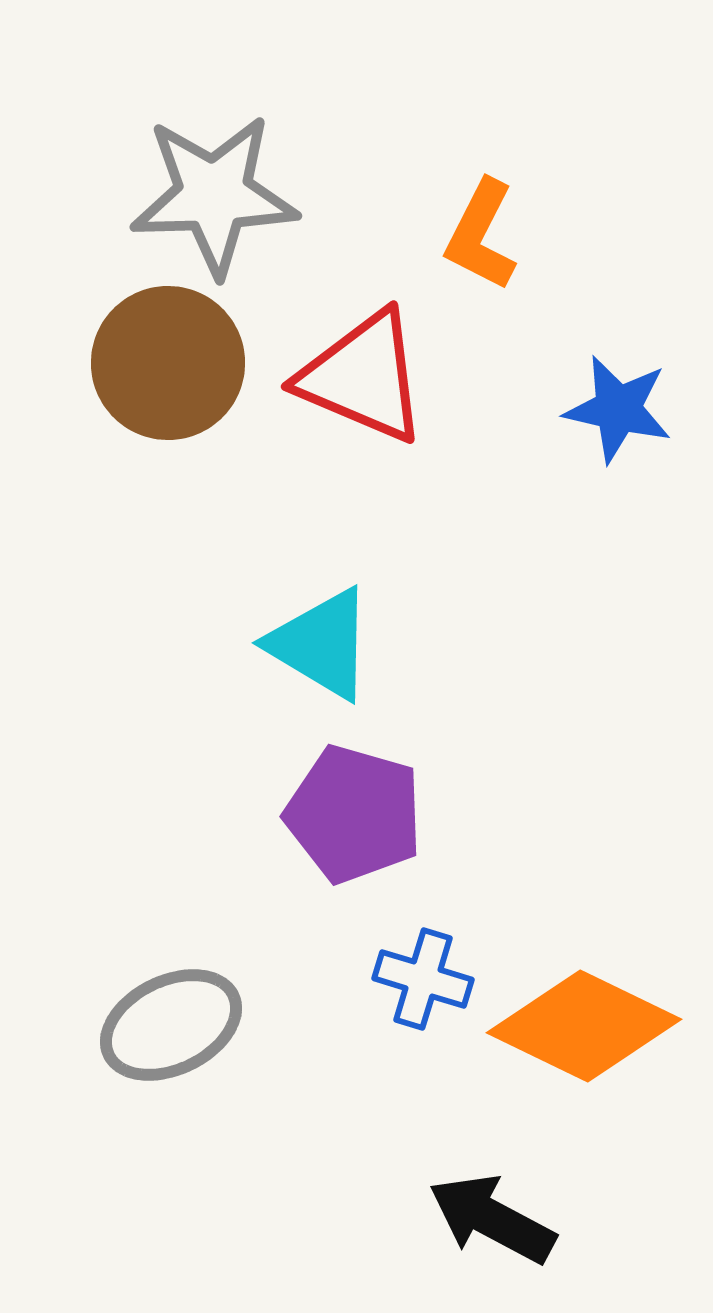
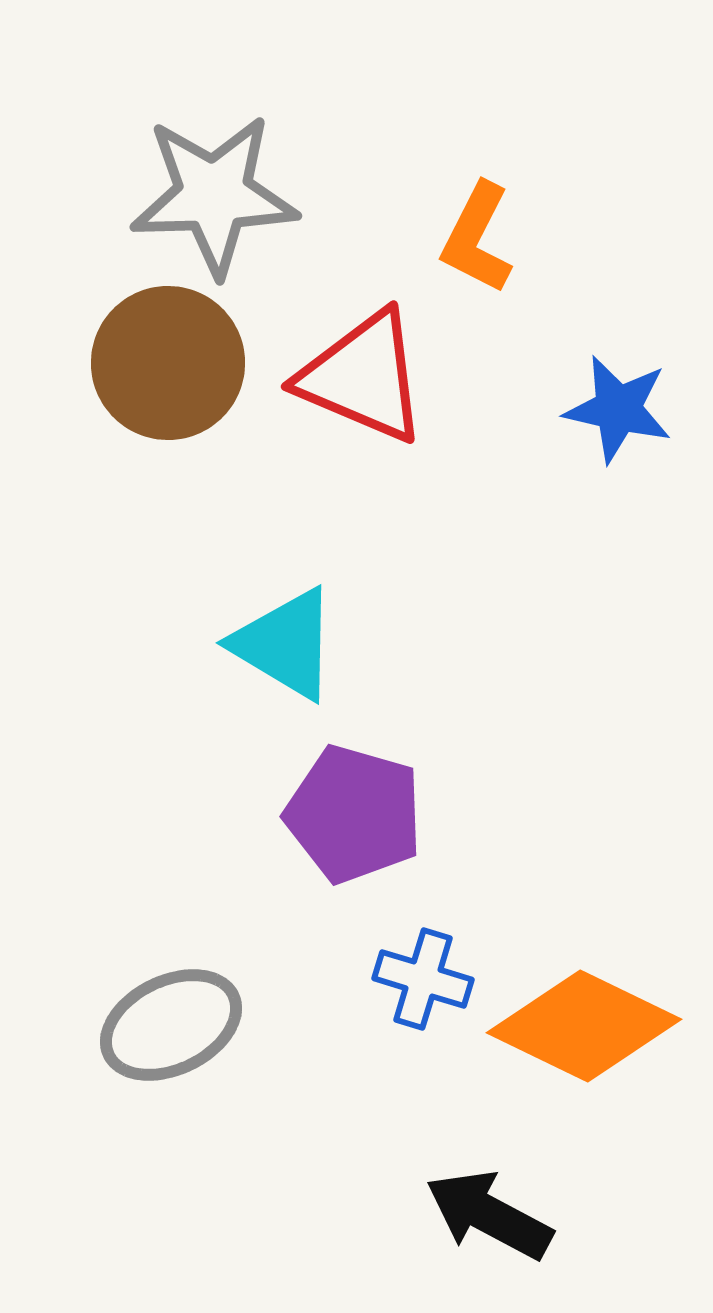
orange L-shape: moved 4 px left, 3 px down
cyan triangle: moved 36 px left
black arrow: moved 3 px left, 4 px up
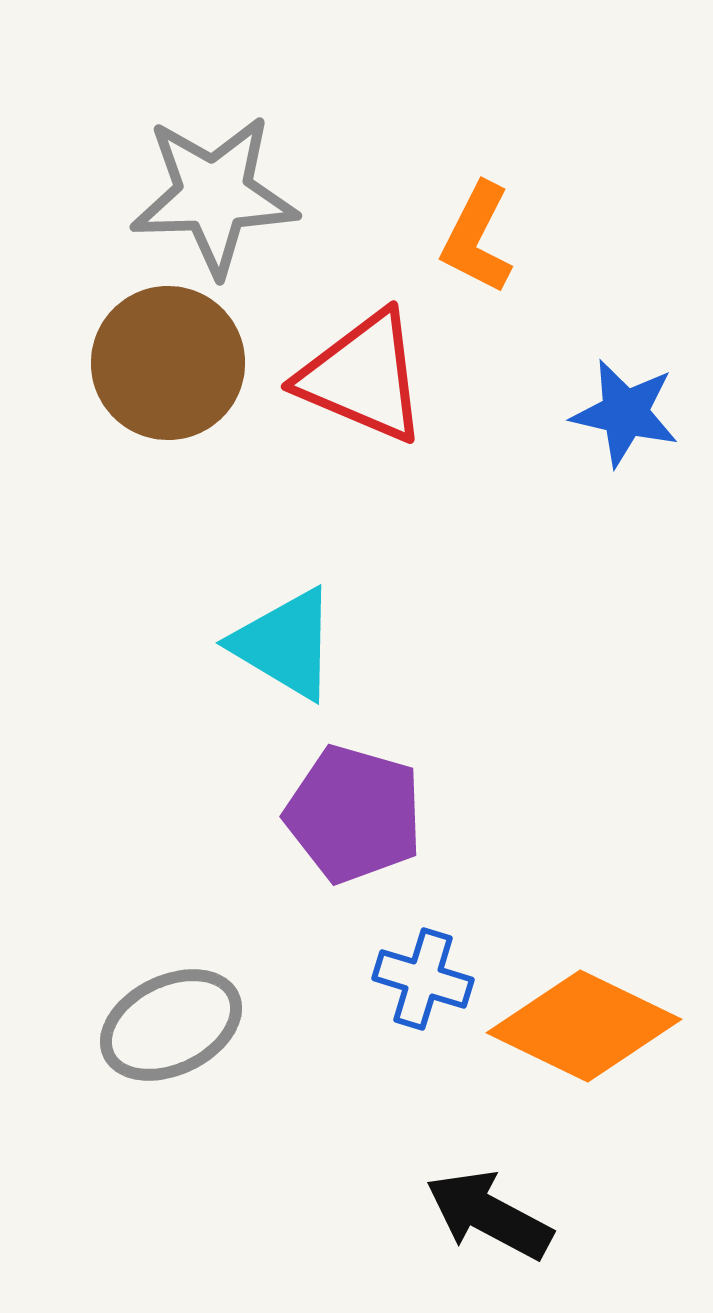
blue star: moved 7 px right, 4 px down
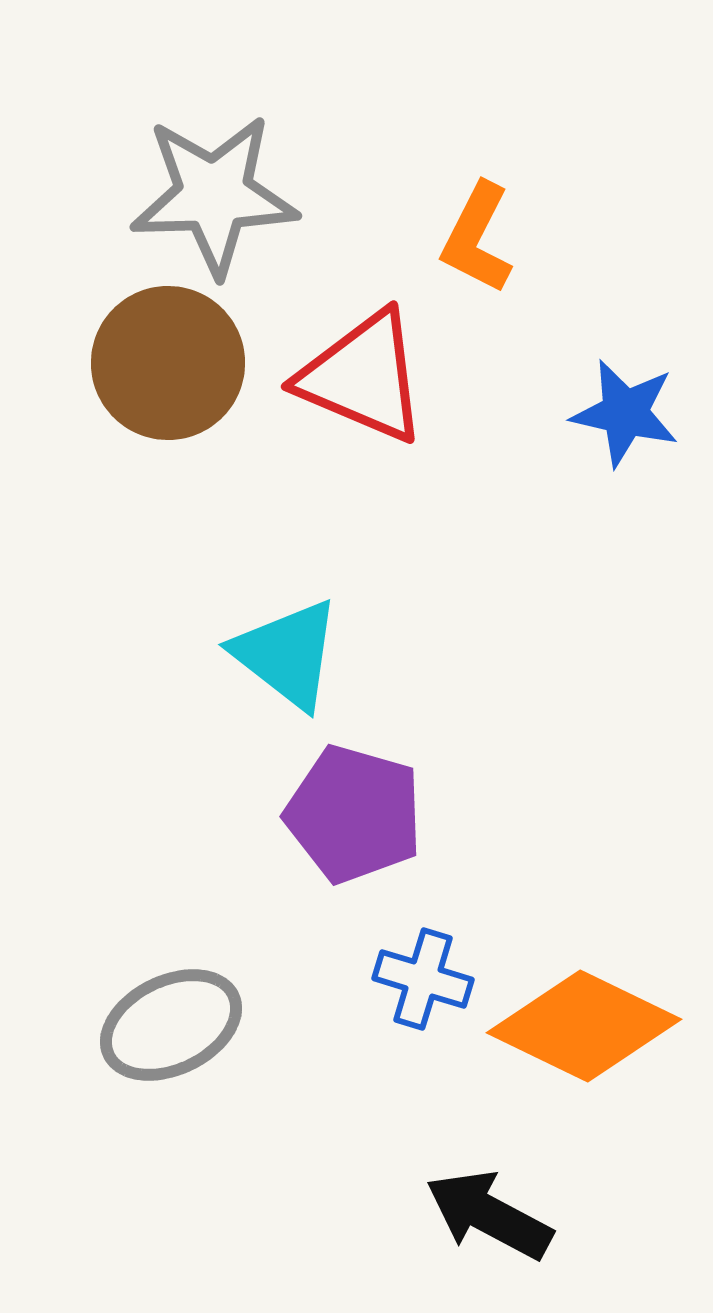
cyan triangle: moved 2 px right, 10 px down; rotated 7 degrees clockwise
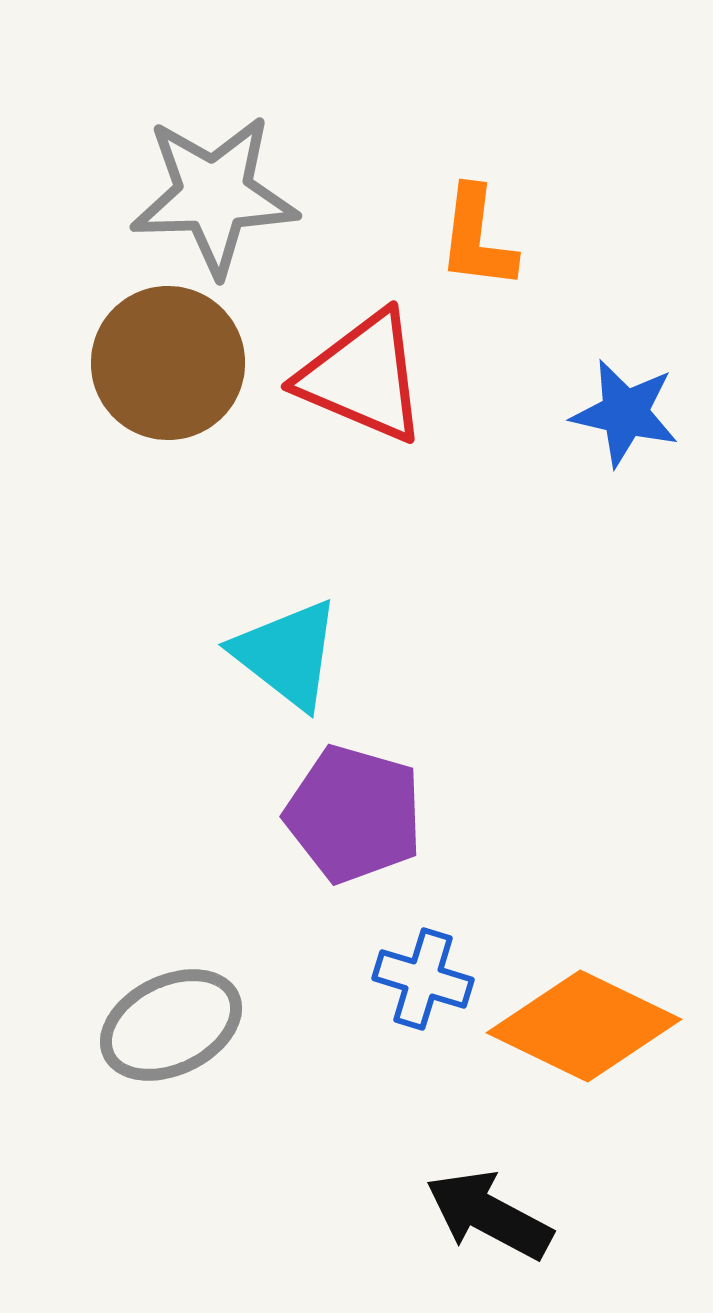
orange L-shape: rotated 20 degrees counterclockwise
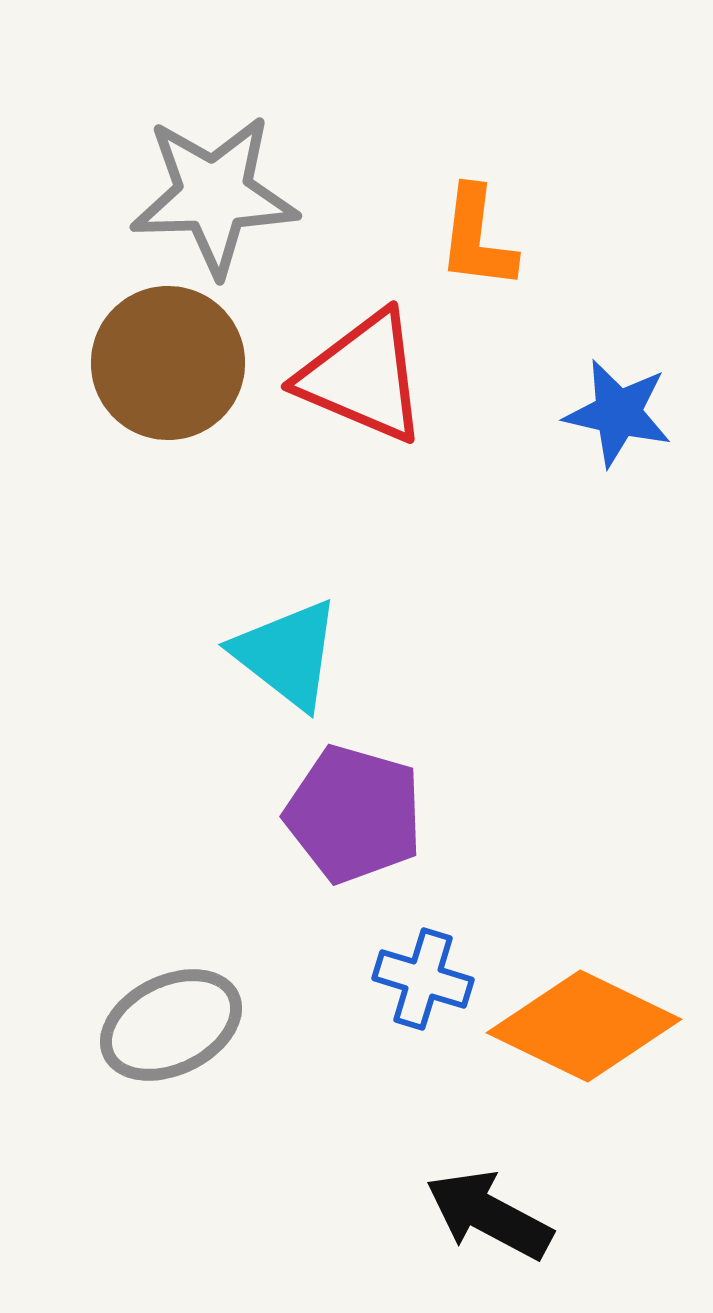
blue star: moved 7 px left
